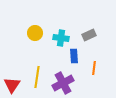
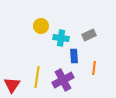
yellow circle: moved 6 px right, 7 px up
purple cross: moved 3 px up
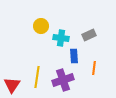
purple cross: rotated 10 degrees clockwise
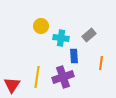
gray rectangle: rotated 16 degrees counterclockwise
orange line: moved 7 px right, 5 px up
purple cross: moved 3 px up
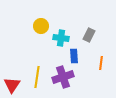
gray rectangle: rotated 24 degrees counterclockwise
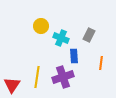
cyan cross: rotated 14 degrees clockwise
